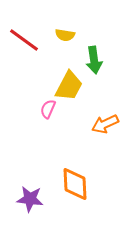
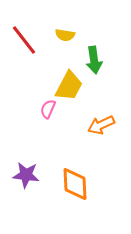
red line: rotated 16 degrees clockwise
orange arrow: moved 4 px left, 1 px down
purple star: moved 4 px left, 24 px up
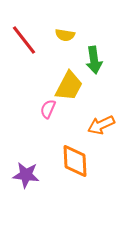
orange diamond: moved 23 px up
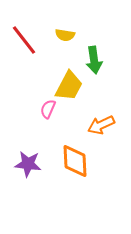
purple star: moved 2 px right, 11 px up
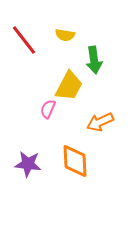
orange arrow: moved 1 px left, 3 px up
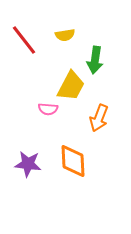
yellow semicircle: rotated 18 degrees counterclockwise
green arrow: moved 1 px right; rotated 16 degrees clockwise
yellow trapezoid: moved 2 px right
pink semicircle: rotated 108 degrees counterclockwise
orange arrow: moved 1 px left, 4 px up; rotated 44 degrees counterclockwise
orange diamond: moved 2 px left
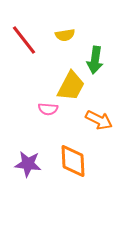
orange arrow: moved 2 px down; rotated 84 degrees counterclockwise
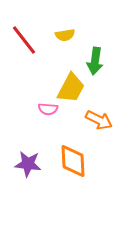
green arrow: moved 1 px down
yellow trapezoid: moved 2 px down
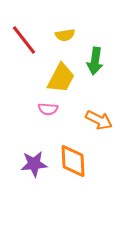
yellow trapezoid: moved 10 px left, 10 px up
purple star: moved 6 px right; rotated 12 degrees counterclockwise
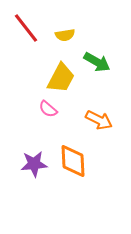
red line: moved 2 px right, 12 px up
green arrow: moved 2 px right, 1 px down; rotated 68 degrees counterclockwise
pink semicircle: rotated 36 degrees clockwise
